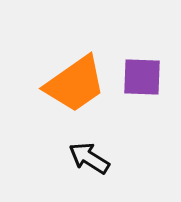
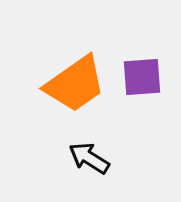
purple square: rotated 6 degrees counterclockwise
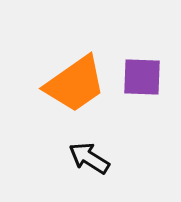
purple square: rotated 6 degrees clockwise
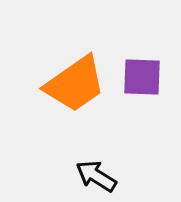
black arrow: moved 7 px right, 18 px down
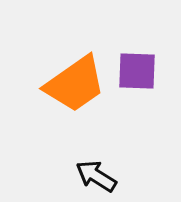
purple square: moved 5 px left, 6 px up
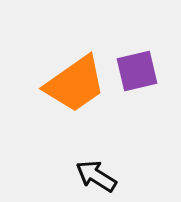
purple square: rotated 15 degrees counterclockwise
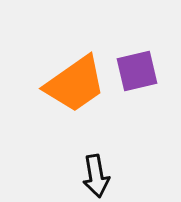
black arrow: rotated 132 degrees counterclockwise
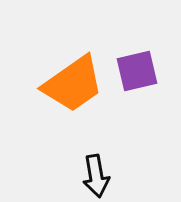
orange trapezoid: moved 2 px left
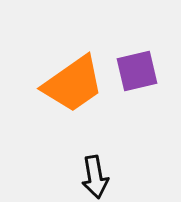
black arrow: moved 1 px left, 1 px down
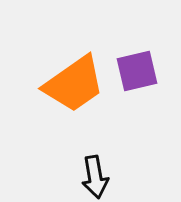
orange trapezoid: moved 1 px right
